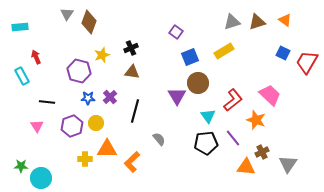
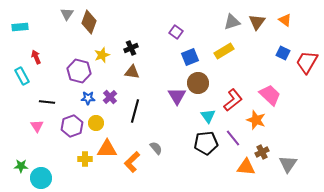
brown triangle at (257, 22): rotated 36 degrees counterclockwise
gray semicircle at (159, 139): moved 3 px left, 9 px down
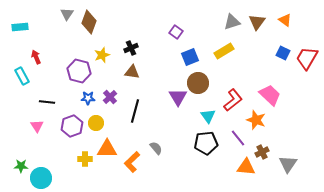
red trapezoid at (307, 62): moved 4 px up
purple triangle at (177, 96): moved 1 px right, 1 px down
purple line at (233, 138): moved 5 px right
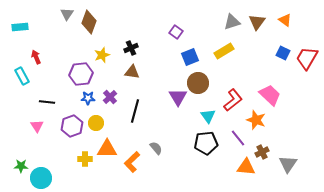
purple hexagon at (79, 71): moved 2 px right, 3 px down; rotated 20 degrees counterclockwise
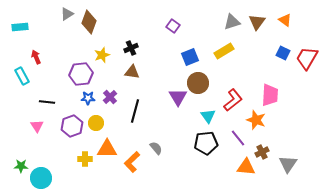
gray triangle at (67, 14): rotated 24 degrees clockwise
purple square at (176, 32): moved 3 px left, 6 px up
pink trapezoid at (270, 95): rotated 50 degrees clockwise
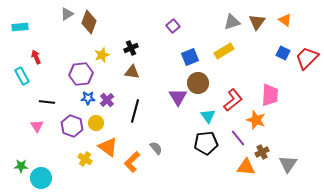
purple square at (173, 26): rotated 16 degrees clockwise
red trapezoid at (307, 58): rotated 15 degrees clockwise
purple cross at (110, 97): moved 3 px left, 3 px down
purple hexagon at (72, 126): rotated 20 degrees counterclockwise
orange triangle at (107, 149): moved 1 px right, 2 px up; rotated 35 degrees clockwise
yellow cross at (85, 159): rotated 32 degrees clockwise
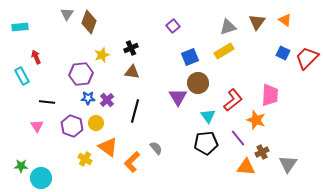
gray triangle at (67, 14): rotated 24 degrees counterclockwise
gray triangle at (232, 22): moved 4 px left, 5 px down
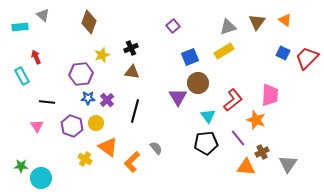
gray triangle at (67, 14): moved 24 px left, 1 px down; rotated 24 degrees counterclockwise
